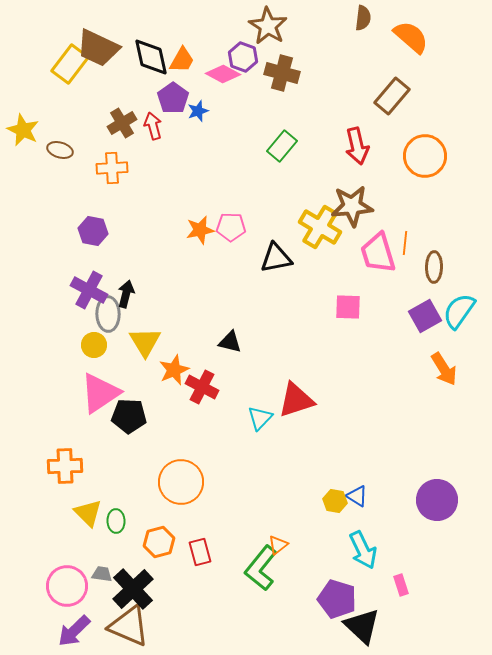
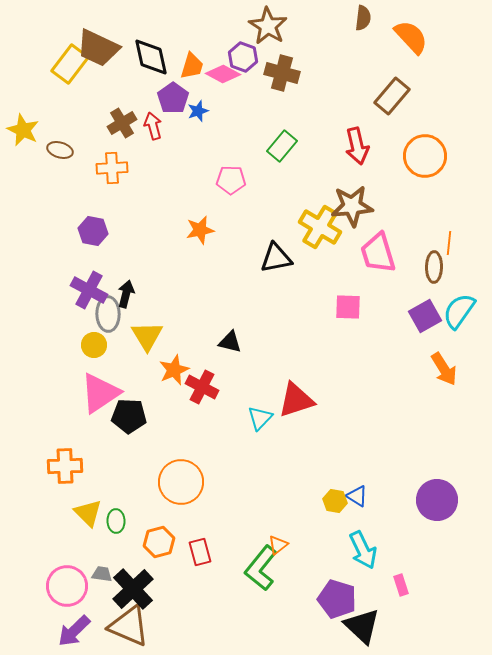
orange semicircle at (411, 37): rotated 6 degrees clockwise
orange trapezoid at (182, 60): moved 10 px right, 6 px down; rotated 12 degrees counterclockwise
pink pentagon at (231, 227): moved 47 px up
orange line at (405, 243): moved 44 px right
yellow triangle at (145, 342): moved 2 px right, 6 px up
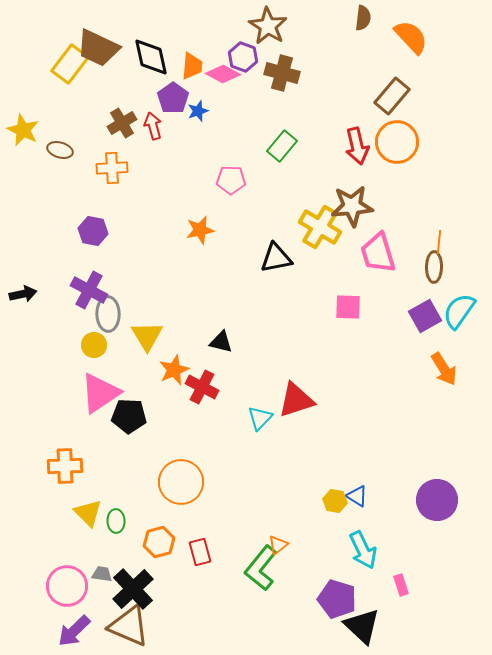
orange trapezoid at (192, 66): rotated 12 degrees counterclockwise
orange circle at (425, 156): moved 28 px left, 14 px up
orange line at (449, 243): moved 10 px left, 1 px up
black arrow at (126, 294): moved 103 px left; rotated 64 degrees clockwise
black triangle at (230, 342): moved 9 px left
